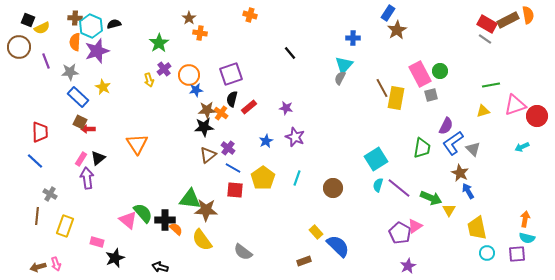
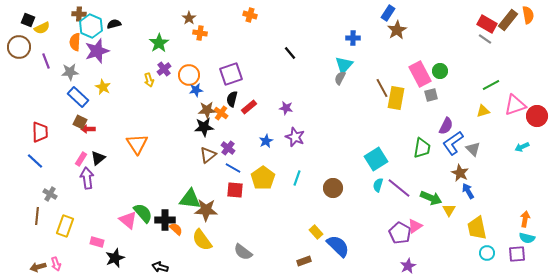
brown cross at (75, 18): moved 4 px right, 4 px up
brown rectangle at (508, 20): rotated 25 degrees counterclockwise
green line at (491, 85): rotated 18 degrees counterclockwise
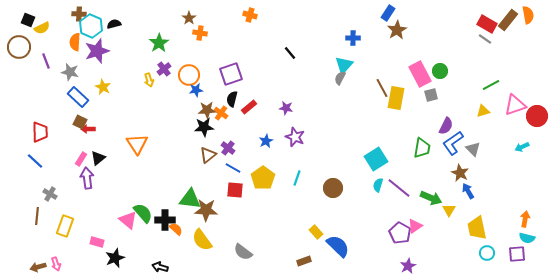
gray star at (70, 72): rotated 18 degrees clockwise
